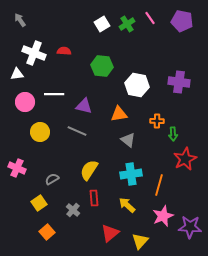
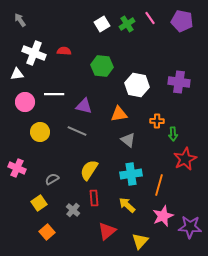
red triangle: moved 3 px left, 2 px up
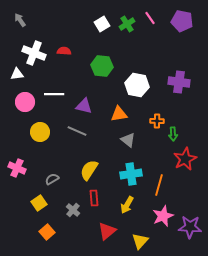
yellow arrow: rotated 102 degrees counterclockwise
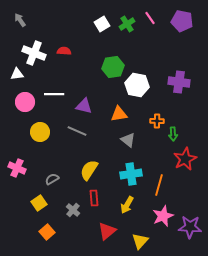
green hexagon: moved 11 px right, 1 px down; rotated 15 degrees counterclockwise
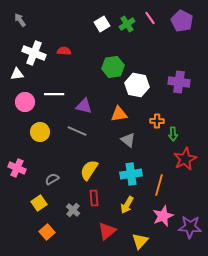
purple pentagon: rotated 15 degrees clockwise
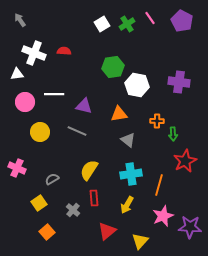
red star: moved 2 px down
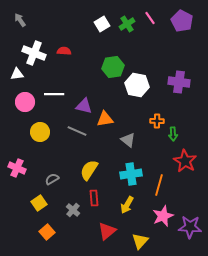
orange triangle: moved 14 px left, 5 px down
red star: rotated 15 degrees counterclockwise
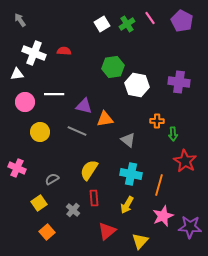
cyan cross: rotated 20 degrees clockwise
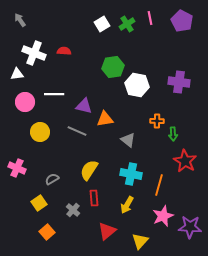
pink line: rotated 24 degrees clockwise
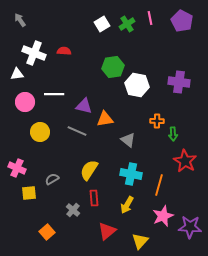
yellow square: moved 10 px left, 10 px up; rotated 28 degrees clockwise
